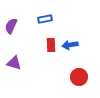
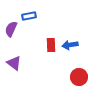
blue rectangle: moved 16 px left, 3 px up
purple semicircle: moved 3 px down
purple triangle: rotated 21 degrees clockwise
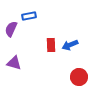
blue arrow: rotated 14 degrees counterclockwise
purple triangle: rotated 21 degrees counterclockwise
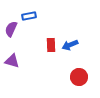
purple triangle: moved 2 px left, 2 px up
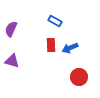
blue rectangle: moved 26 px right, 5 px down; rotated 40 degrees clockwise
blue arrow: moved 3 px down
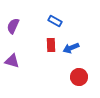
purple semicircle: moved 2 px right, 3 px up
blue arrow: moved 1 px right
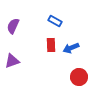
purple triangle: rotated 35 degrees counterclockwise
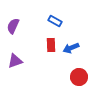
purple triangle: moved 3 px right
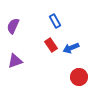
blue rectangle: rotated 32 degrees clockwise
red rectangle: rotated 32 degrees counterclockwise
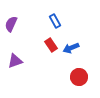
purple semicircle: moved 2 px left, 2 px up
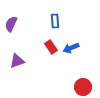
blue rectangle: rotated 24 degrees clockwise
red rectangle: moved 2 px down
purple triangle: moved 2 px right
red circle: moved 4 px right, 10 px down
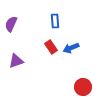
purple triangle: moved 1 px left
